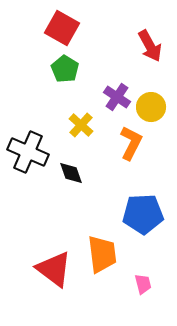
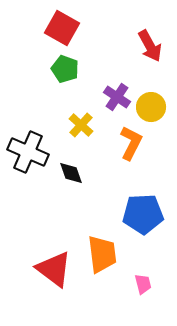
green pentagon: rotated 12 degrees counterclockwise
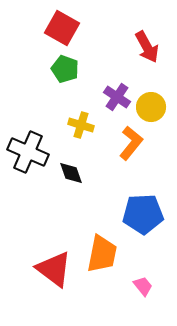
red arrow: moved 3 px left, 1 px down
yellow cross: rotated 25 degrees counterclockwise
orange L-shape: rotated 12 degrees clockwise
orange trapezoid: rotated 18 degrees clockwise
pink trapezoid: moved 2 px down; rotated 25 degrees counterclockwise
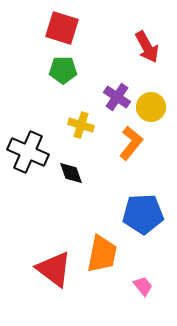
red square: rotated 12 degrees counterclockwise
green pentagon: moved 2 px left, 1 px down; rotated 20 degrees counterclockwise
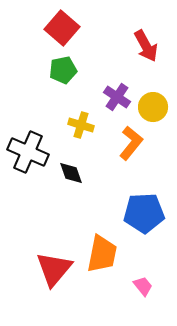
red square: rotated 24 degrees clockwise
red arrow: moved 1 px left, 1 px up
green pentagon: rotated 12 degrees counterclockwise
yellow circle: moved 2 px right
blue pentagon: moved 1 px right, 1 px up
red triangle: rotated 33 degrees clockwise
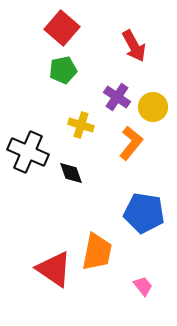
red arrow: moved 12 px left
blue pentagon: rotated 12 degrees clockwise
orange trapezoid: moved 5 px left, 2 px up
red triangle: rotated 36 degrees counterclockwise
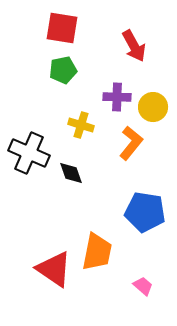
red square: rotated 32 degrees counterclockwise
purple cross: rotated 32 degrees counterclockwise
black cross: moved 1 px right, 1 px down
blue pentagon: moved 1 px right, 1 px up
pink trapezoid: rotated 10 degrees counterclockwise
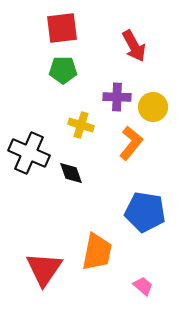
red square: rotated 16 degrees counterclockwise
green pentagon: rotated 12 degrees clockwise
red triangle: moved 10 px left; rotated 30 degrees clockwise
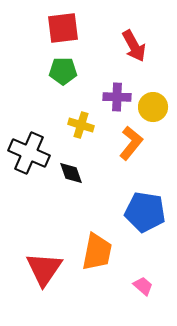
red square: moved 1 px right
green pentagon: moved 1 px down
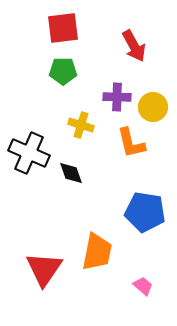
orange L-shape: rotated 128 degrees clockwise
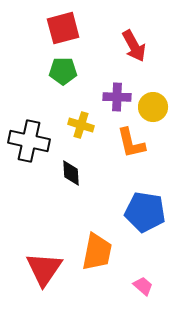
red square: rotated 8 degrees counterclockwise
black cross: moved 12 px up; rotated 12 degrees counterclockwise
black diamond: rotated 16 degrees clockwise
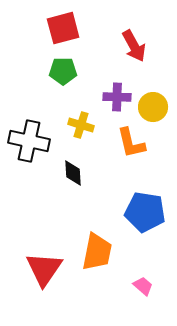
black diamond: moved 2 px right
